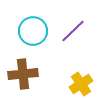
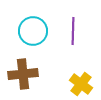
purple line: rotated 44 degrees counterclockwise
yellow cross: rotated 20 degrees counterclockwise
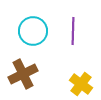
brown cross: rotated 20 degrees counterclockwise
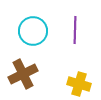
purple line: moved 2 px right, 1 px up
yellow cross: moved 2 px left; rotated 20 degrees counterclockwise
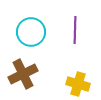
cyan circle: moved 2 px left, 1 px down
yellow cross: moved 1 px left
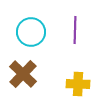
brown cross: rotated 20 degrees counterclockwise
yellow cross: rotated 15 degrees counterclockwise
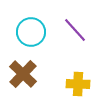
purple line: rotated 44 degrees counterclockwise
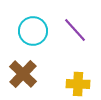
cyan circle: moved 2 px right, 1 px up
